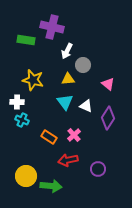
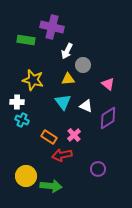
cyan triangle: moved 2 px left
purple diamond: rotated 25 degrees clockwise
red arrow: moved 6 px left, 5 px up
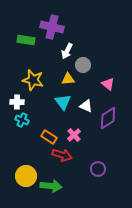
red arrow: rotated 150 degrees counterclockwise
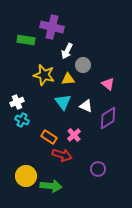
yellow star: moved 11 px right, 5 px up
white cross: rotated 24 degrees counterclockwise
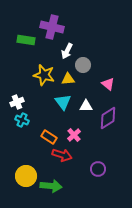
white triangle: rotated 24 degrees counterclockwise
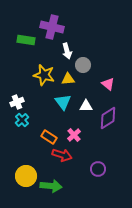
white arrow: rotated 42 degrees counterclockwise
cyan cross: rotated 24 degrees clockwise
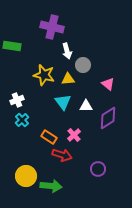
green rectangle: moved 14 px left, 6 px down
white cross: moved 2 px up
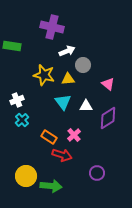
white arrow: rotated 98 degrees counterclockwise
purple circle: moved 1 px left, 4 px down
